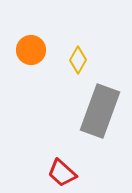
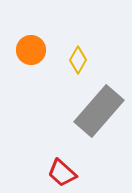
gray rectangle: moved 1 px left; rotated 21 degrees clockwise
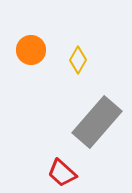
gray rectangle: moved 2 px left, 11 px down
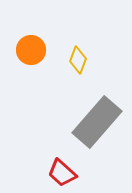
yellow diamond: rotated 8 degrees counterclockwise
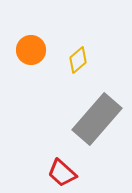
yellow diamond: rotated 28 degrees clockwise
gray rectangle: moved 3 px up
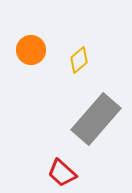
yellow diamond: moved 1 px right
gray rectangle: moved 1 px left
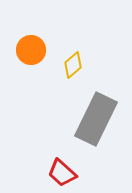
yellow diamond: moved 6 px left, 5 px down
gray rectangle: rotated 15 degrees counterclockwise
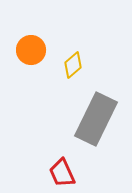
red trapezoid: rotated 24 degrees clockwise
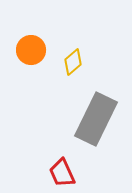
yellow diamond: moved 3 px up
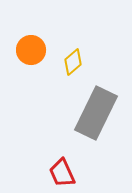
gray rectangle: moved 6 px up
